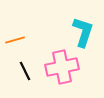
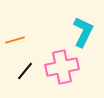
cyan L-shape: rotated 8 degrees clockwise
black line: rotated 66 degrees clockwise
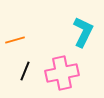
pink cross: moved 6 px down
black line: rotated 18 degrees counterclockwise
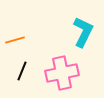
black line: moved 3 px left
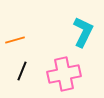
pink cross: moved 2 px right, 1 px down
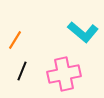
cyan L-shape: rotated 104 degrees clockwise
orange line: rotated 42 degrees counterclockwise
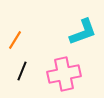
cyan L-shape: rotated 60 degrees counterclockwise
